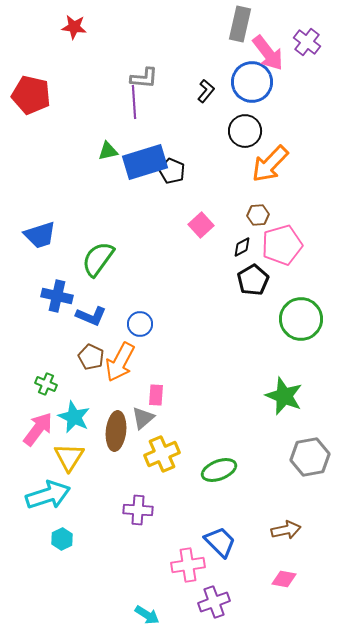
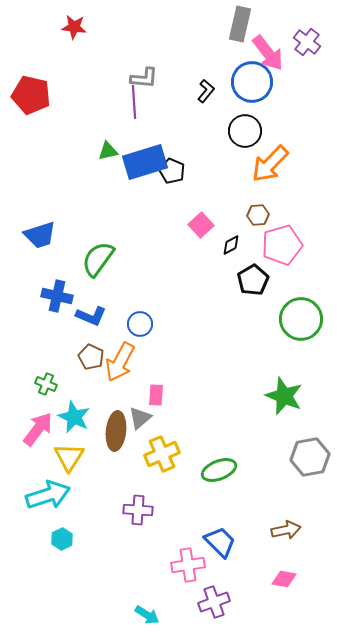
black diamond at (242, 247): moved 11 px left, 2 px up
gray triangle at (143, 418): moved 3 px left
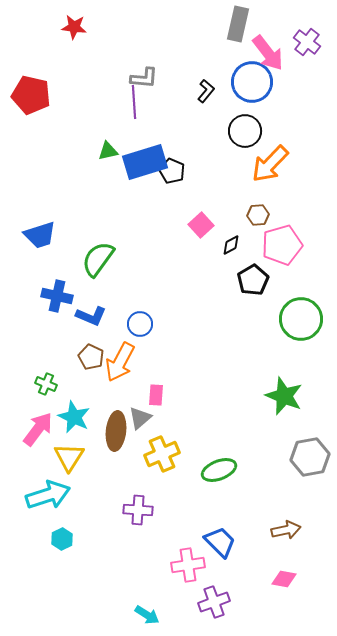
gray rectangle at (240, 24): moved 2 px left
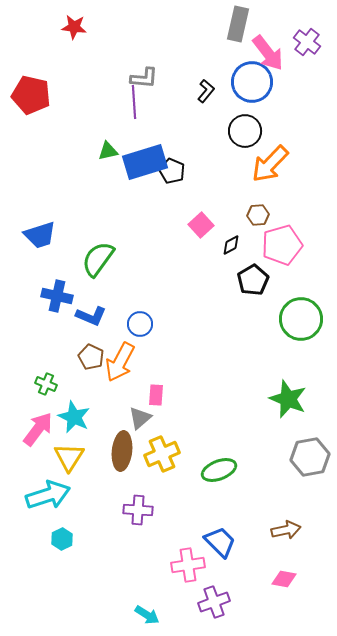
green star at (284, 396): moved 4 px right, 3 px down
brown ellipse at (116, 431): moved 6 px right, 20 px down
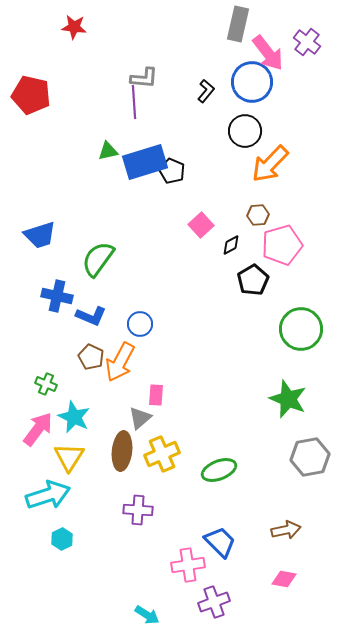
green circle at (301, 319): moved 10 px down
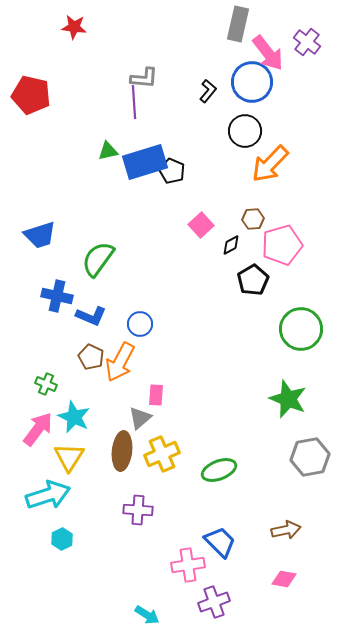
black L-shape at (206, 91): moved 2 px right
brown hexagon at (258, 215): moved 5 px left, 4 px down
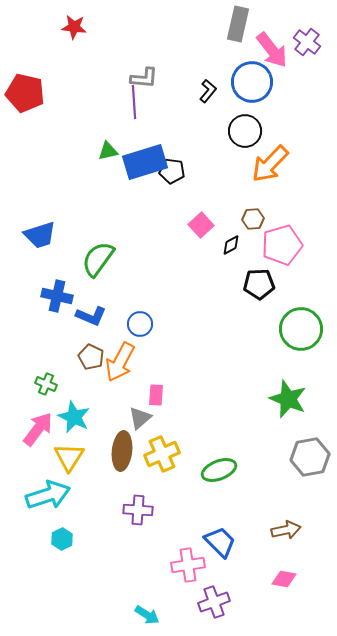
pink arrow at (268, 53): moved 4 px right, 3 px up
red pentagon at (31, 95): moved 6 px left, 2 px up
black pentagon at (172, 171): rotated 15 degrees counterclockwise
black pentagon at (253, 280): moved 6 px right, 4 px down; rotated 28 degrees clockwise
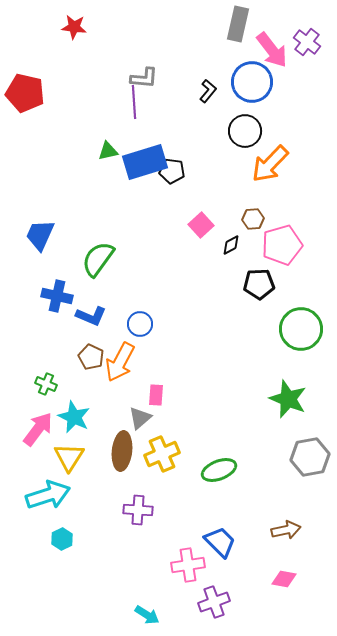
blue trapezoid at (40, 235): rotated 132 degrees clockwise
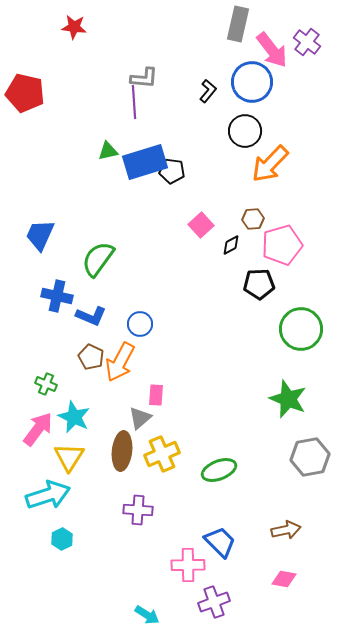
pink cross at (188, 565): rotated 8 degrees clockwise
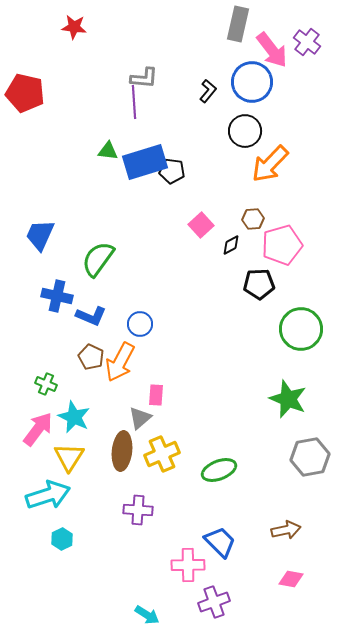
green triangle at (108, 151): rotated 20 degrees clockwise
pink diamond at (284, 579): moved 7 px right
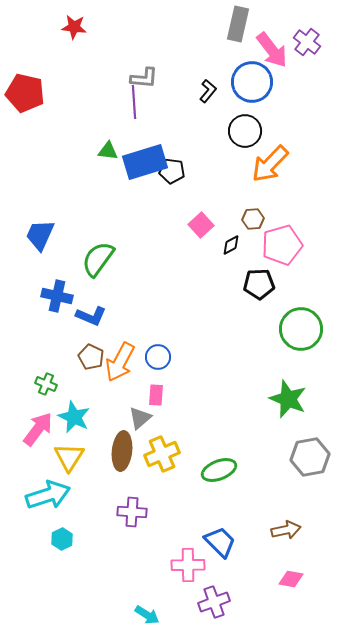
blue circle at (140, 324): moved 18 px right, 33 px down
purple cross at (138, 510): moved 6 px left, 2 px down
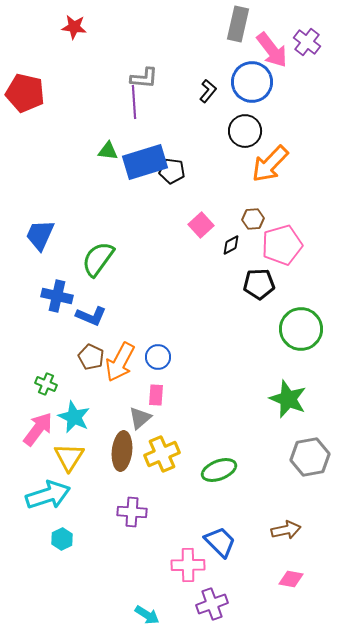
purple cross at (214, 602): moved 2 px left, 2 px down
